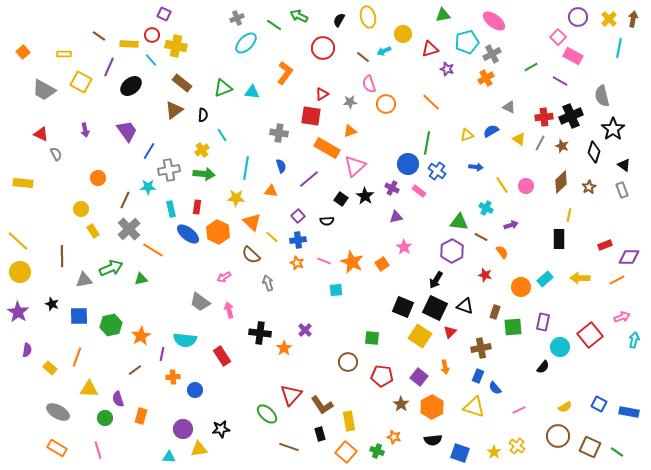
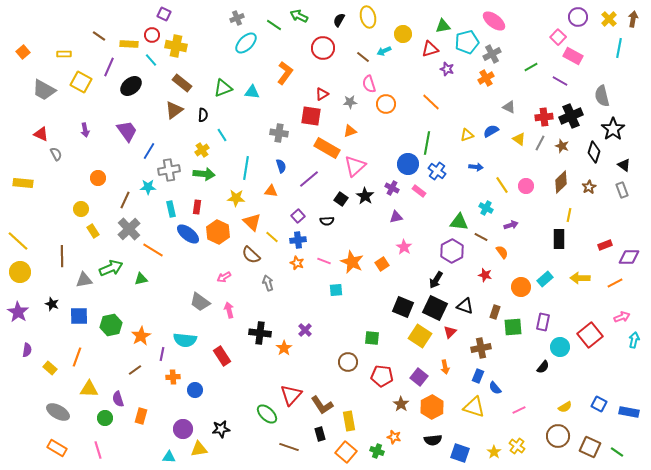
green triangle at (443, 15): moved 11 px down
orange line at (617, 280): moved 2 px left, 3 px down
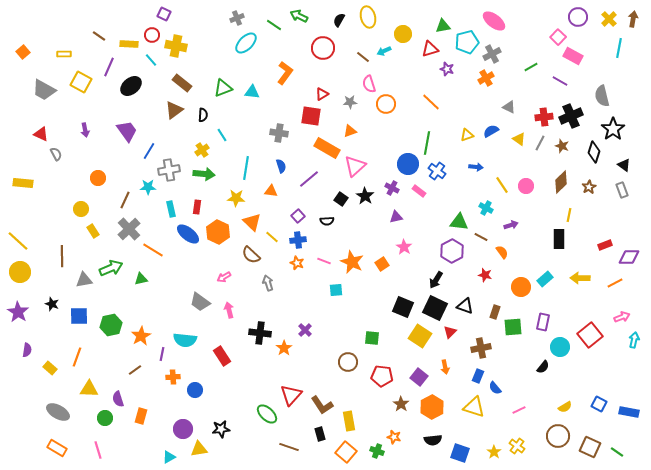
cyan triangle at (169, 457): rotated 32 degrees counterclockwise
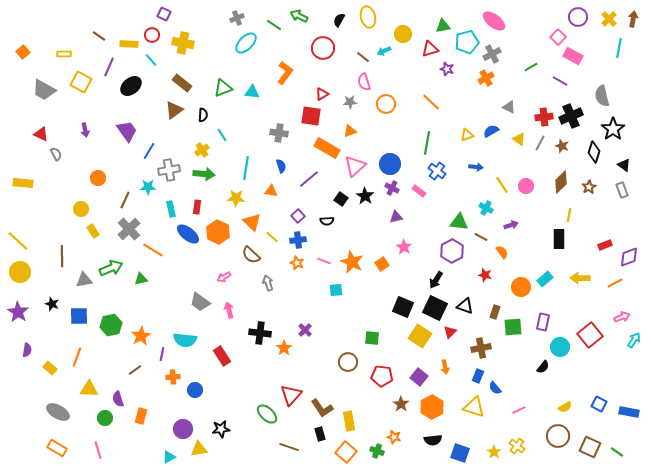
yellow cross at (176, 46): moved 7 px right, 3 px up
pink semicircle at (369, 84): moved 5 px left, 2 px up
blue circle at (408, 164): moved 18 px left
purple diamond at (629, 257): rotated 20 degrees counterclockwise
cyan arrow at (634, 340): rotated 21 degrees clockwise
brown L-shape at (322, 405): moved 3 px down
